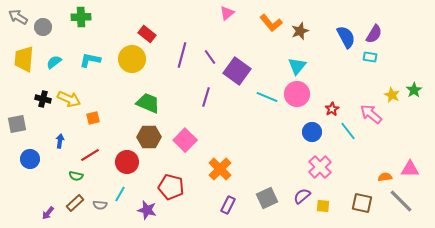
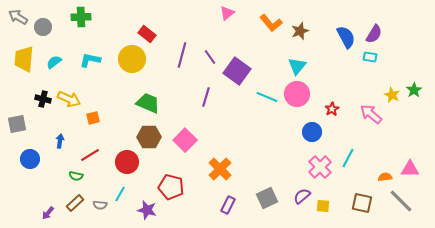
cyan line at (348, 131): moved 27 px down; rotated 66 degrees clockwise
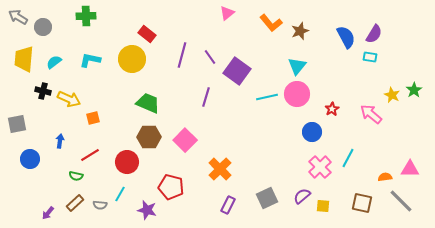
green cross at (81, 17): moved 5 px right, 1 px up
cyan line at (267, 97): rotated 35 degrees counterclockwise
black cross at (43, 99): moved 8 px up
